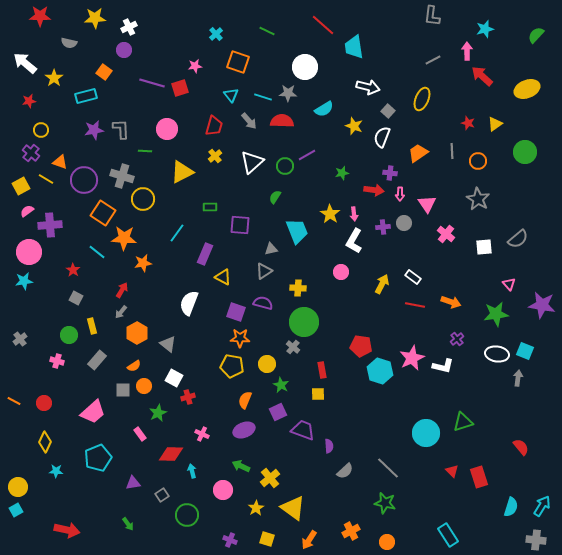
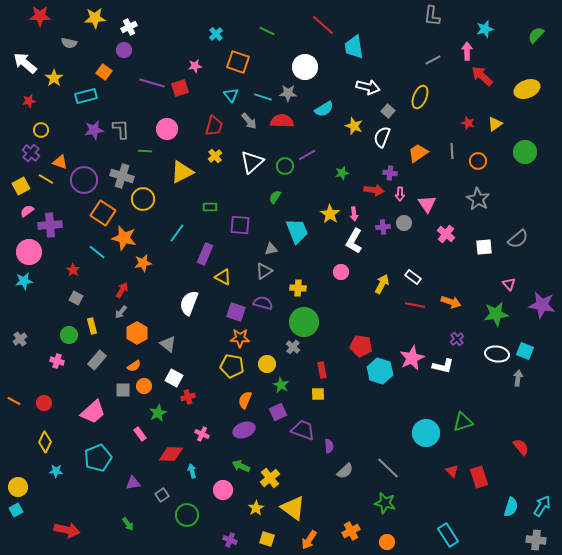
yellow ellipse at (422, 99): moved 2 px left, 2 px up
orange star at (124, 238): rotated 10 degrees clockwise
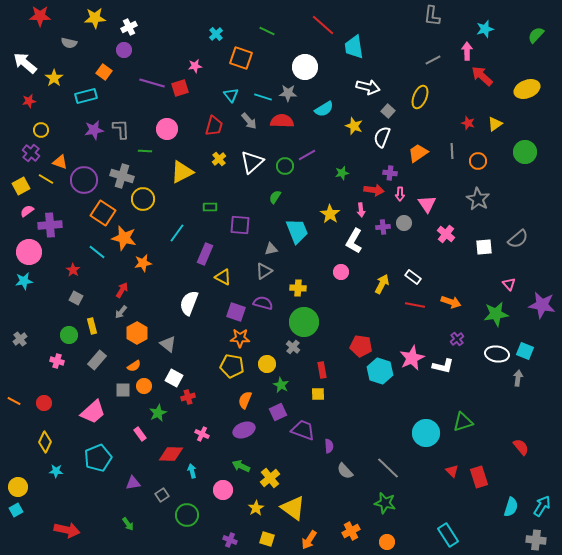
orange square at (238, 62): moved 3 px right, 4 px up
yellow cross at (215, 156): moved 4 px right, 3 px down
pink arrow at (354, 214): moved 7 px right, 4 px up
gray semicircle at (345, 471): rotated 90 degrees clockwise
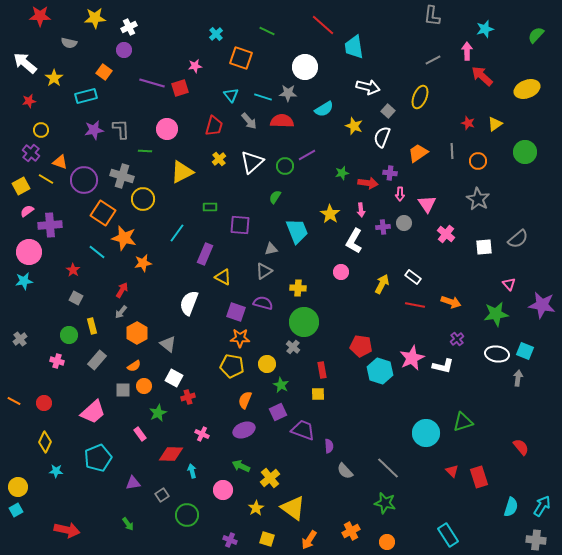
red arrow at (374, 190): moved 6 px left, 7 px up
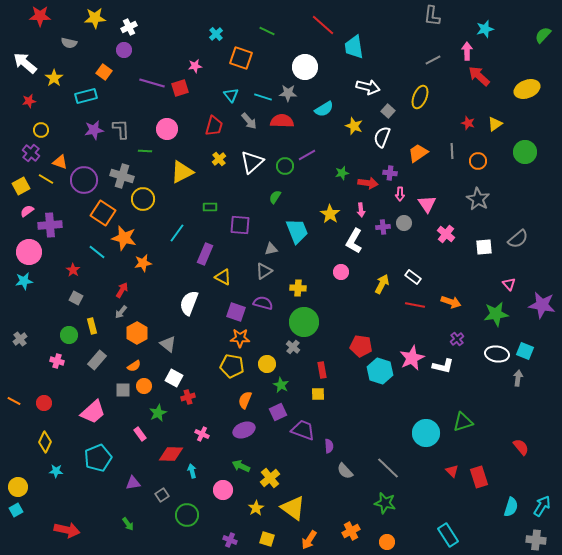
green semicircle at (536, 35): moved 7 px right
red arrow at (482, 76): moved 3 px left
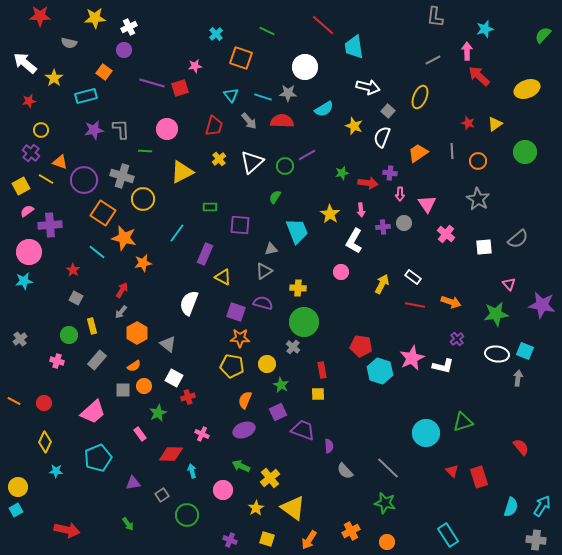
gray L-shape at (432, 16): moved 3 px right, 1 px down
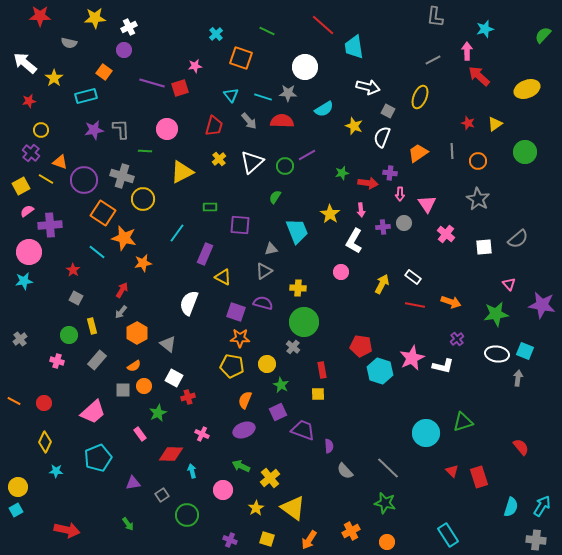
gray square at (388, 111): rotated 16 degrees counterclockwise
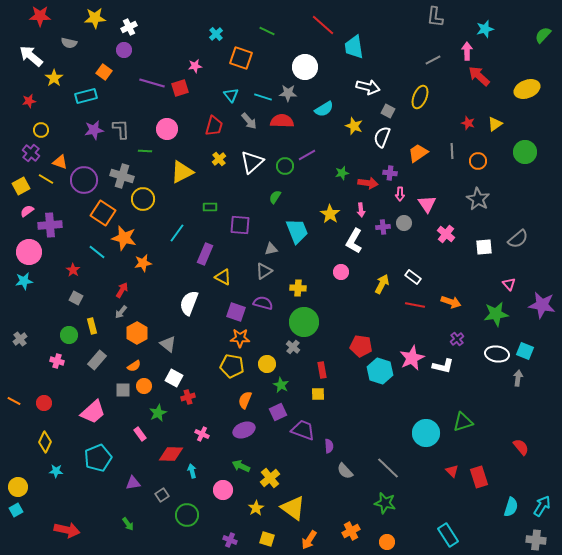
white arrow at (25, 63): moved 6 px right, 7 px up
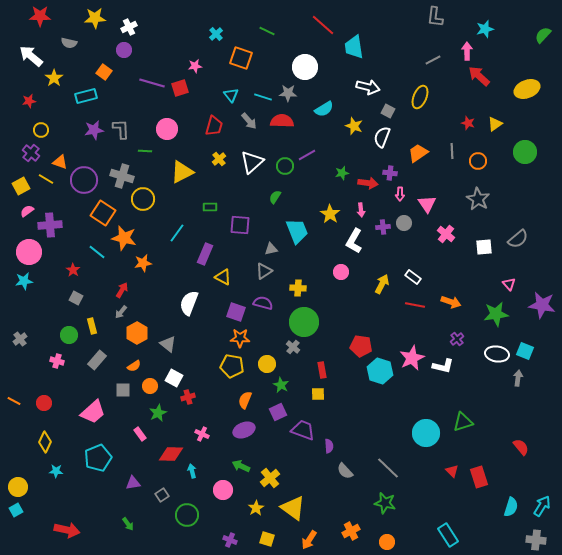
orange circle at (144, 386): moved 6 px right
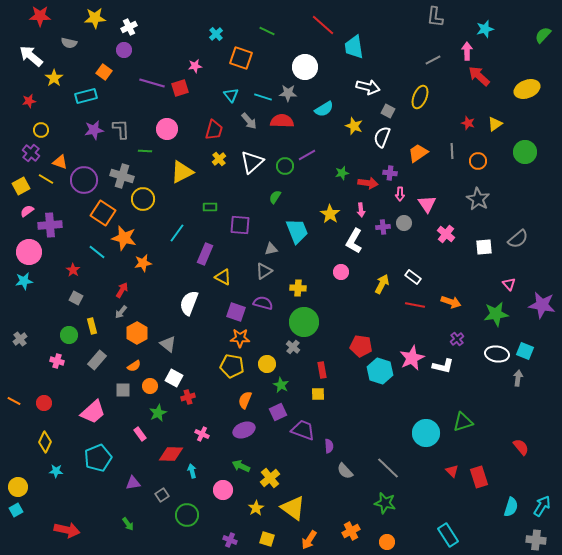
red trapezoid at (214, 126): moved 4 px down
